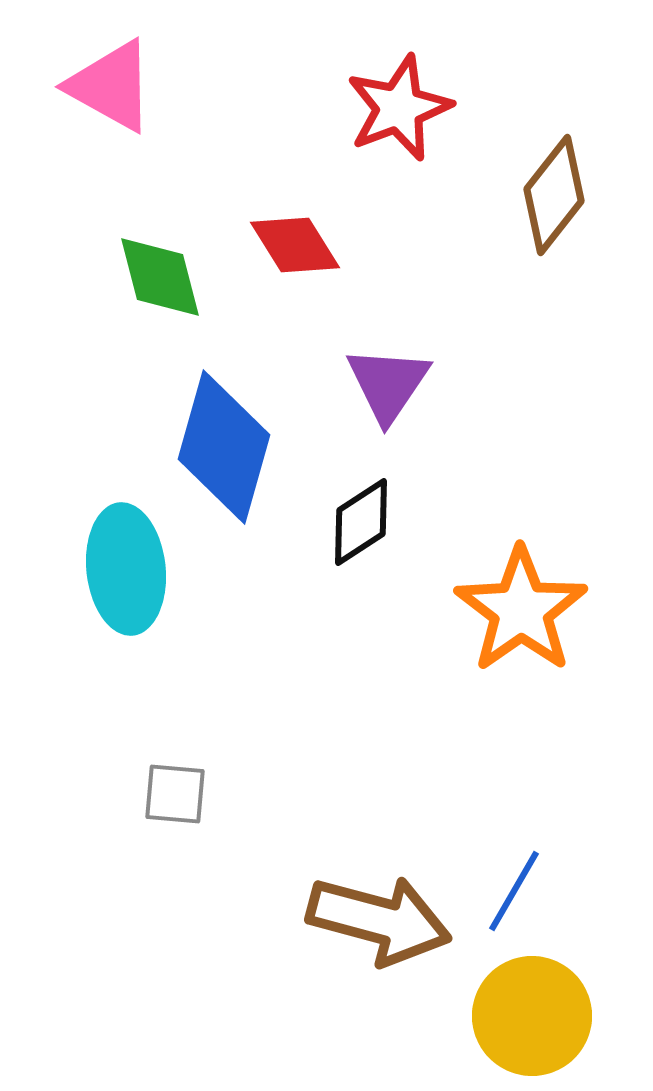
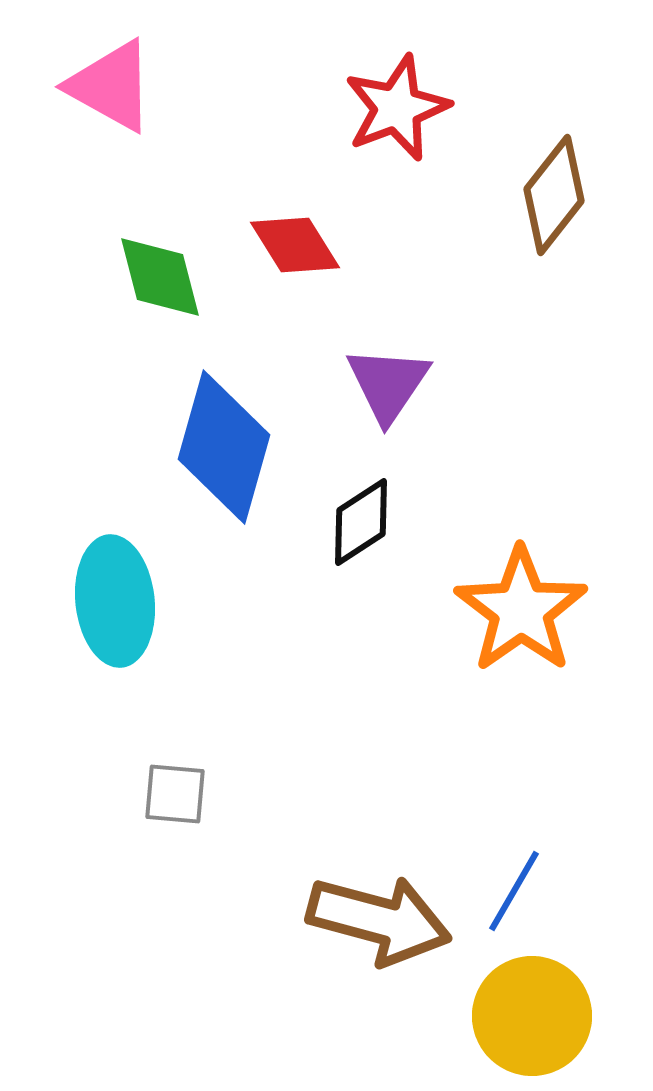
red star: moved 2 px left
cyan ellipse: moved 11 px left, 32 px down
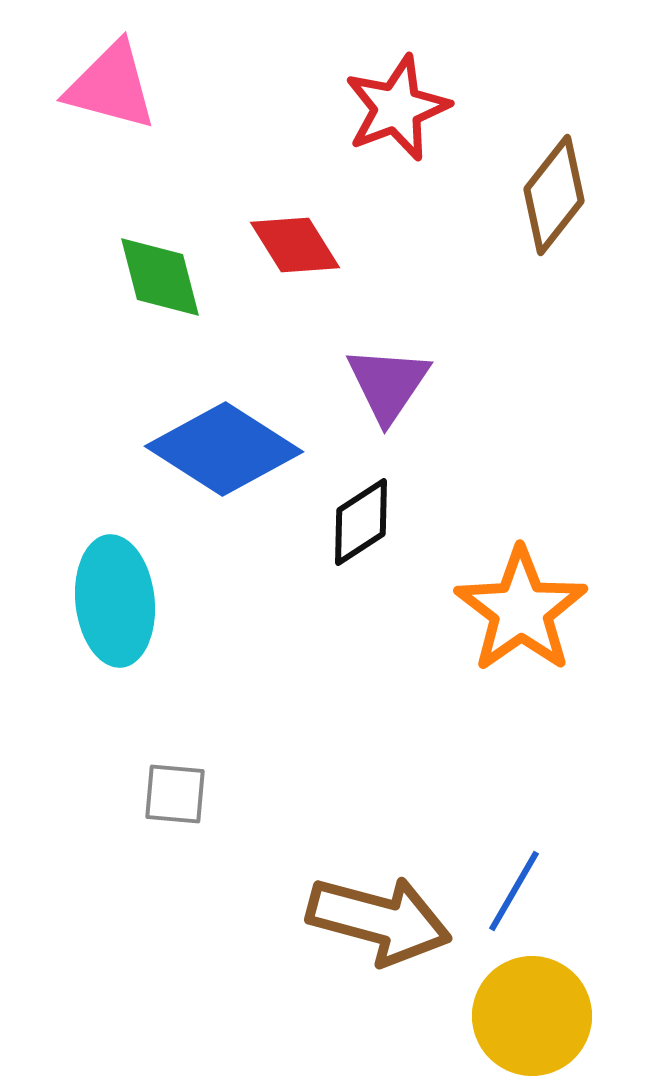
pink triangle: rotated 14 degrees counterclockwise
blue diamond: moved 2 px down; rotated 73 degrees counterclockwise
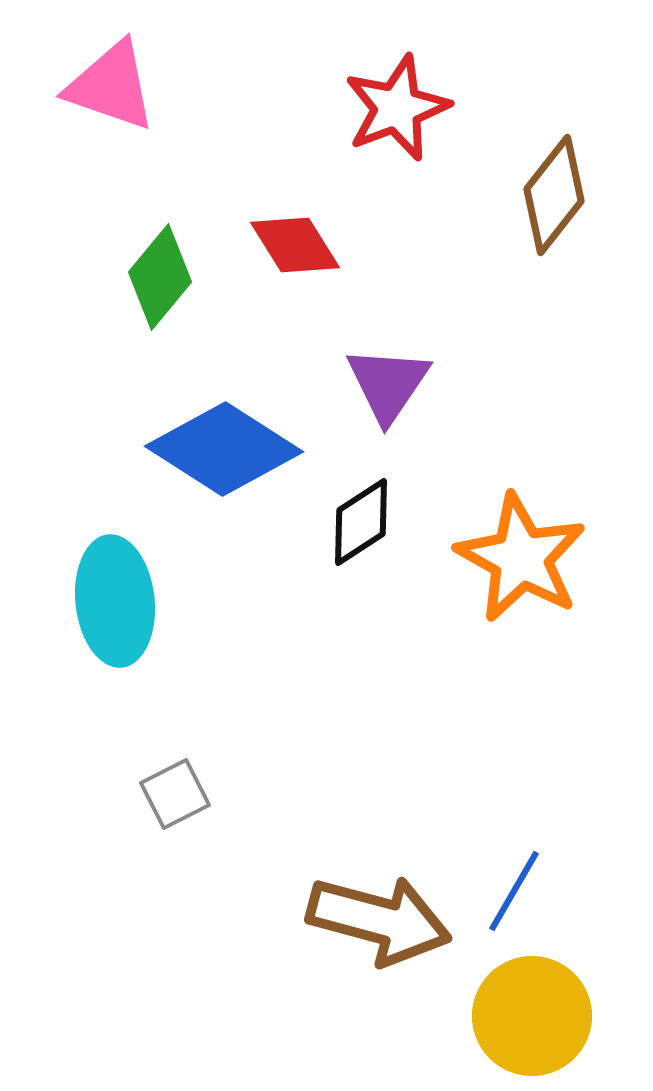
pink triangle: rotated 4 degrees clockwise
green diamond: rotated 54 degrees clockwise
orange star: moved 52 px up; rotated 8 degrees counterclockwise
gray square: rotated 32 degrees counterclockwise
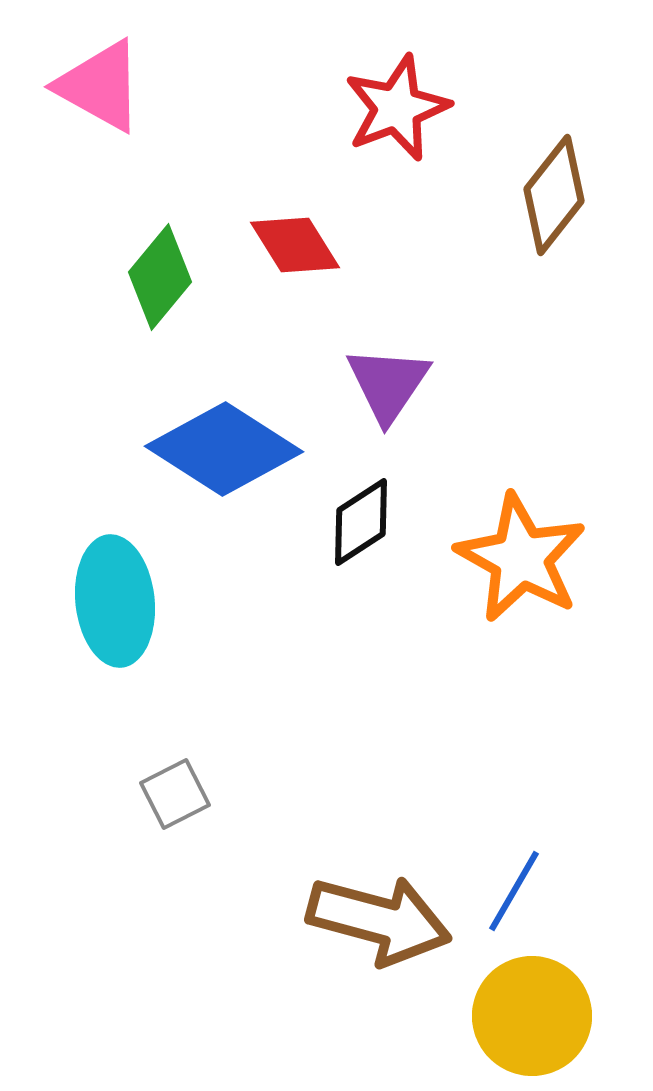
pink triangle: moved 11 px left; rotated 10 degrees clockwise
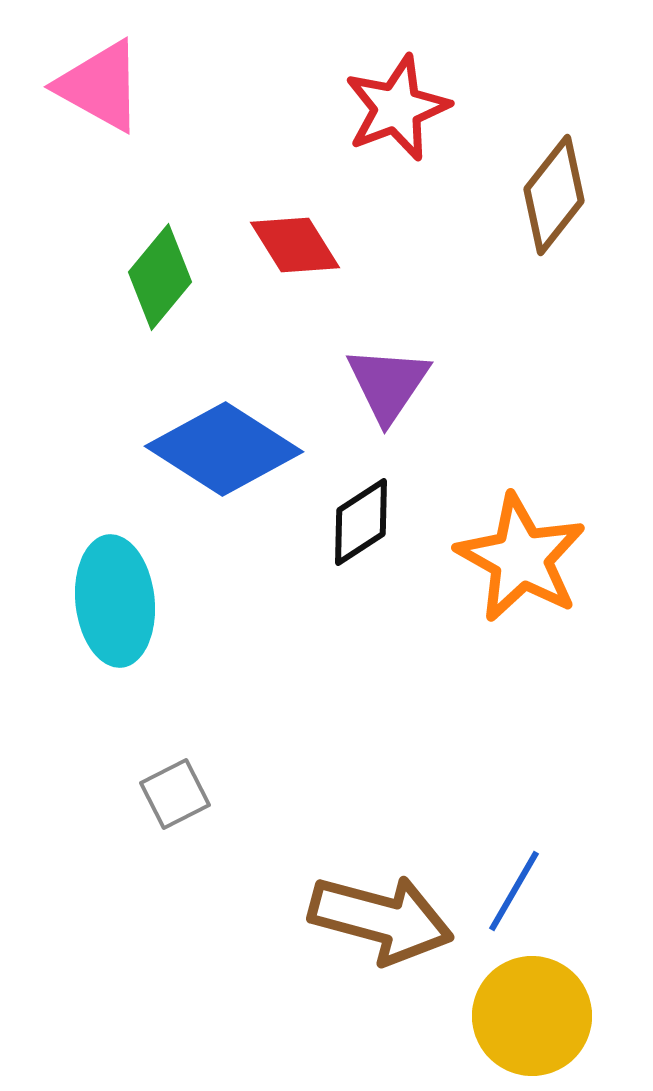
brown arrow: moved 2 px right, 1 px up
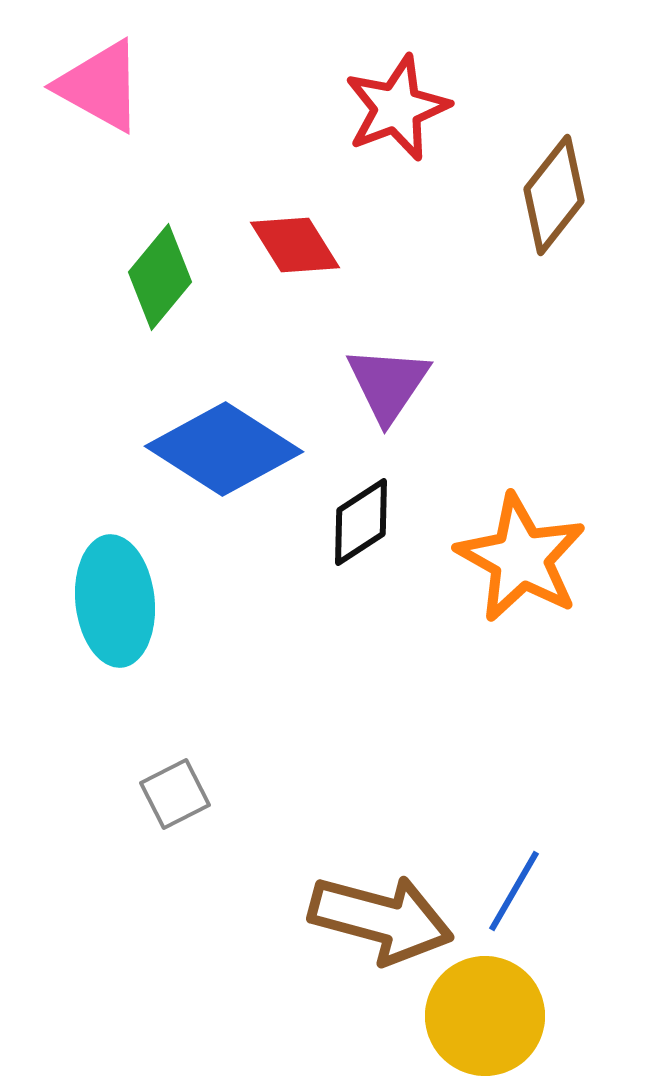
yellow circle: moved 47 px left
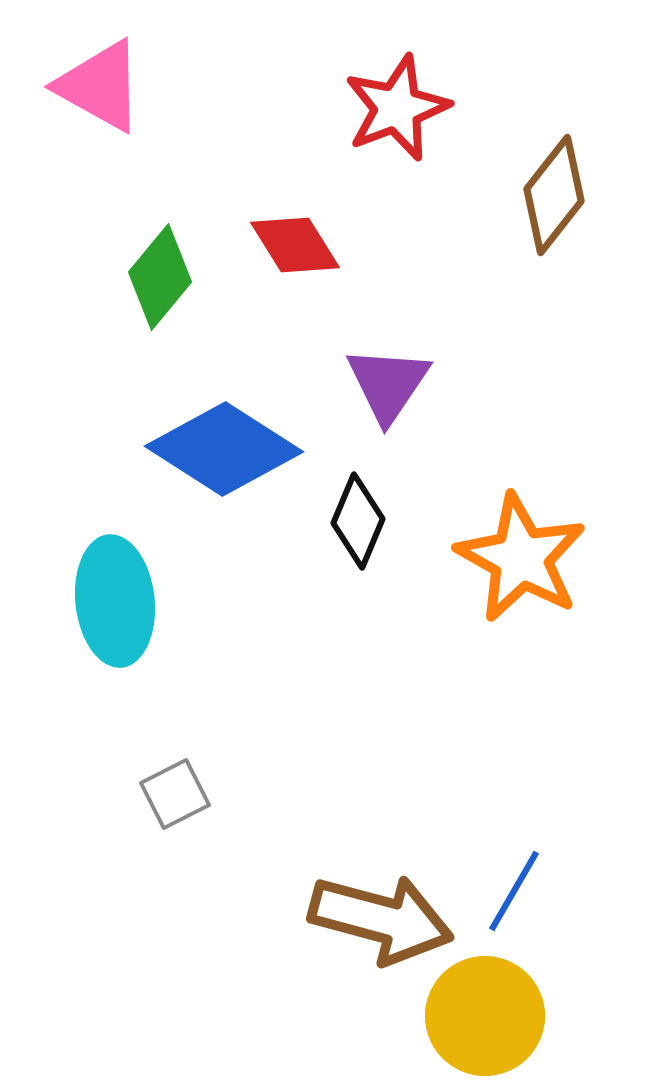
black diamond: moved 3 px left, 1 px up; rotated 34 degrees counterclockwise
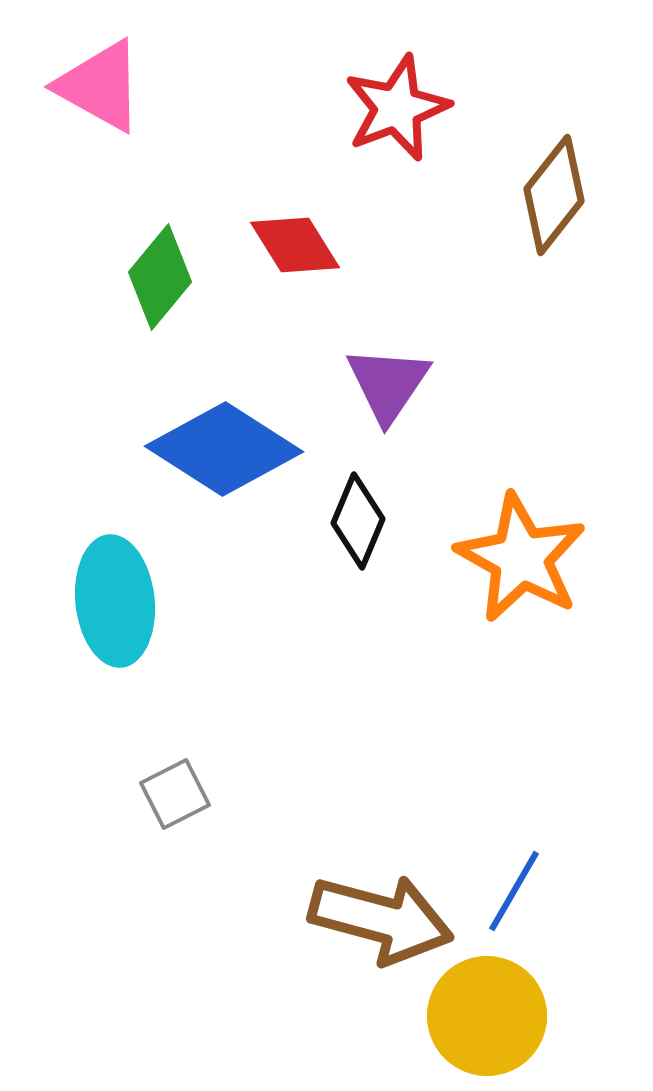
yellow circle: moved 2 px right
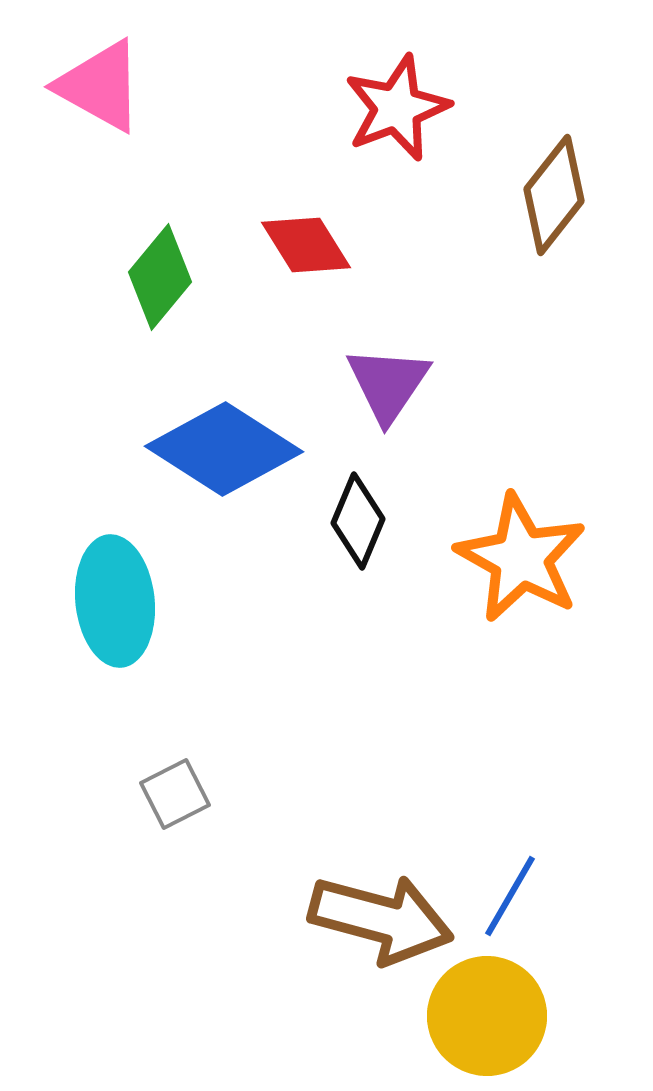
red diamond: moved 11 px right
blue line: moved 4 px left, 5 px down
